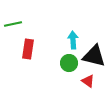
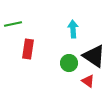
cyan arrow: moved 11 px up
black triangle: rotated 20 degrees clockwise
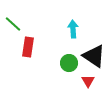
green line: rotated 54 degrees clockwise
red rectangle: moved 2 px up
red triangle: rotated 24 degrees clockwise
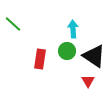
red rectangle: moved 12 px right, 12 px down
green circle: moved 2 px left, 12 px up
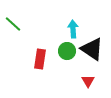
black triangle: moved 2 px left, 7 px up
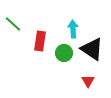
green circle: moved 3 px left, 2 px down
red rectangle: moved 18 px up
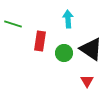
green line: rotated 24 degrees counterclockwise
cyan arrow: moved 5 px left, 10 px up
black triangle: moved 1 px left
red triangle: moved 1 px left
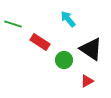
cyan arrow: rotated 36 degrees counterclockwise
red rectangle: moved 1 px down; rotated 66 degrees counterclockwise
green circle: moved 7 px down
red triangle: rotated 32 degrees clockwise
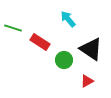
green line: moved 4 px down
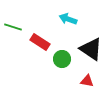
cyan arrow: rotated 30 degrees counterclockwise
green line: moved 1 px up
green circle: moved 2 px left, 1 px up
red triangle: rotated 40 degrees clockwise
